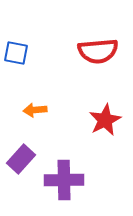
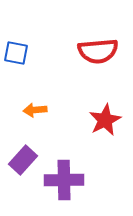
purple rectangle: moved 2 px right, 1 px down
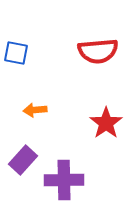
red star: moved 1 px right, 3 px down; rotated 8 degrees counterclockwise
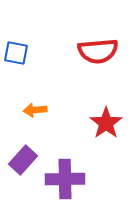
purple cross: moved 1 px right, 1 px up
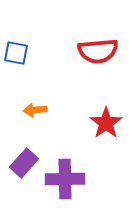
purple rectangle: moved 1 px right, 3 px down
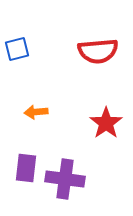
blue square: moved 1 px right, 4 px up; rotated 25 degrees counterclockwise
orange arrow: moved 1 px right, 2 px down
purple rectangle: moved 2 px right, 5 px down; rotated 36 degrees counterclockwise
purple cross: rotated 9 degrees clockwise
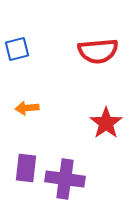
orange arrow: moved 9 px left, 4 px up
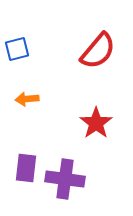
red semicircle: rotated 45 degrees counterclockwise
orange arrow: moved 9 px up
red star: moved 10 px left
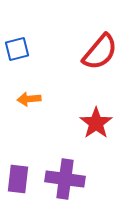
red semicircle: moved 2 px right, 1 px down
orange arrow: moved 2 px right
purple rectangle: moved 8 px left, 11 px down
